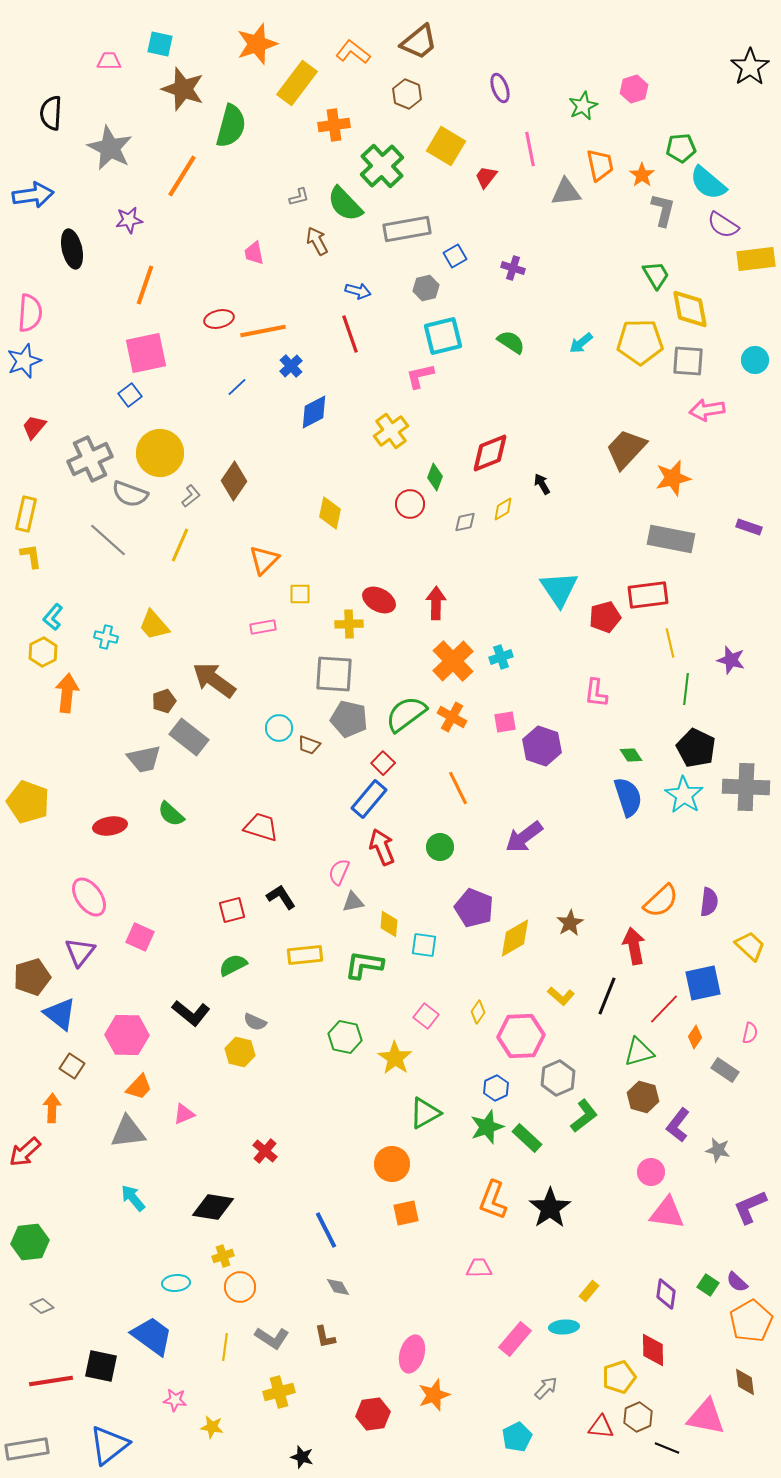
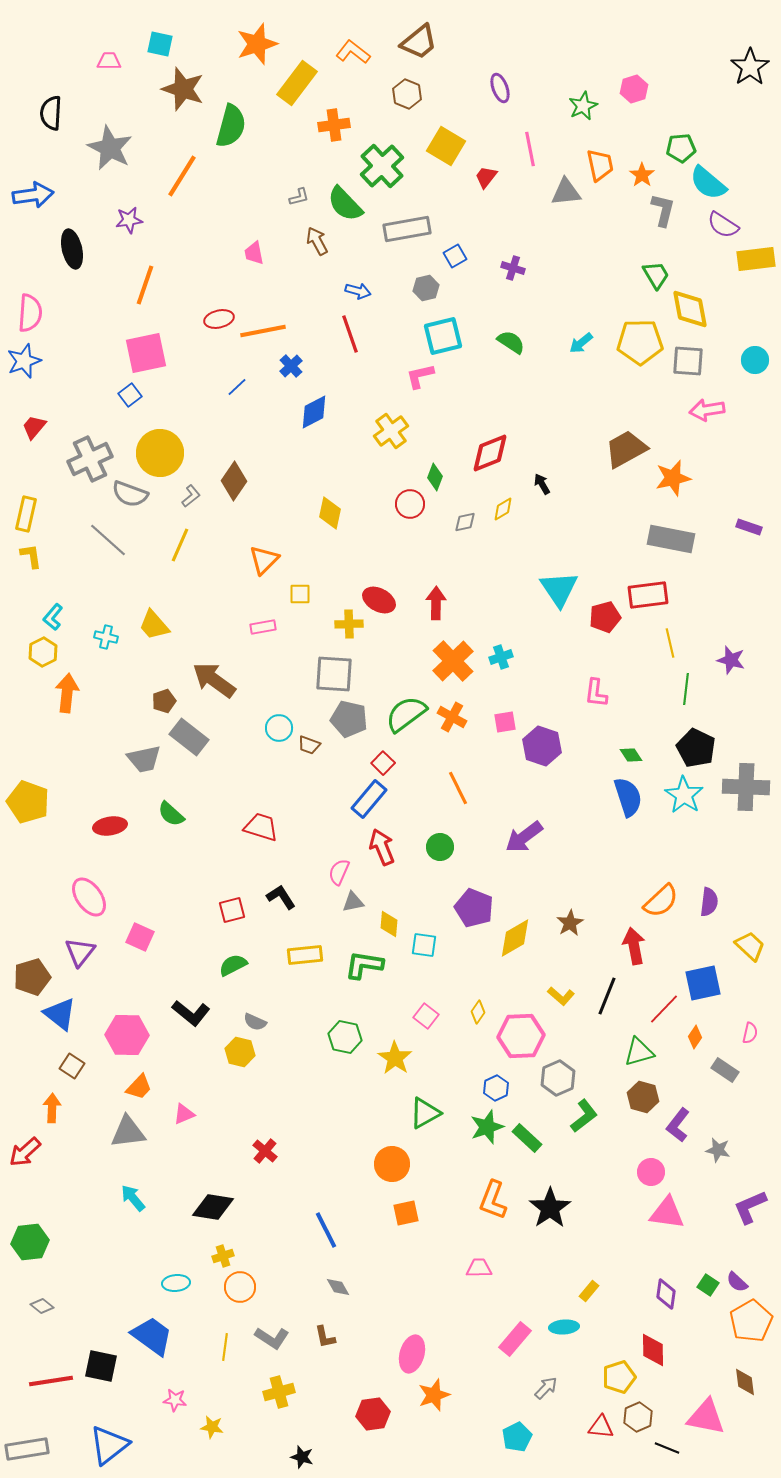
brown trapezoid at (626, 449): rotated 18 degrees clockwise
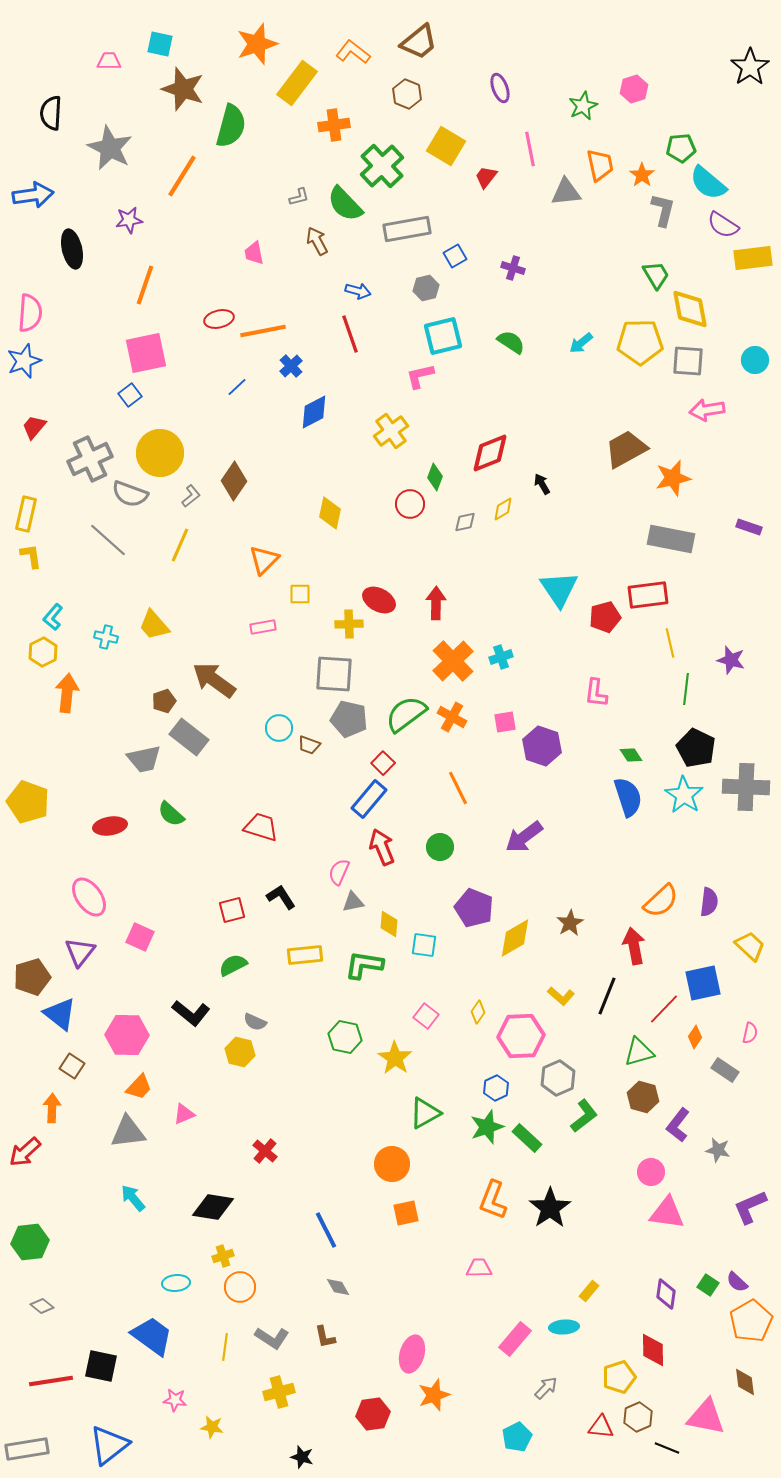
yellow rectangle at (756, 259): moved 3 px left, 1 px up
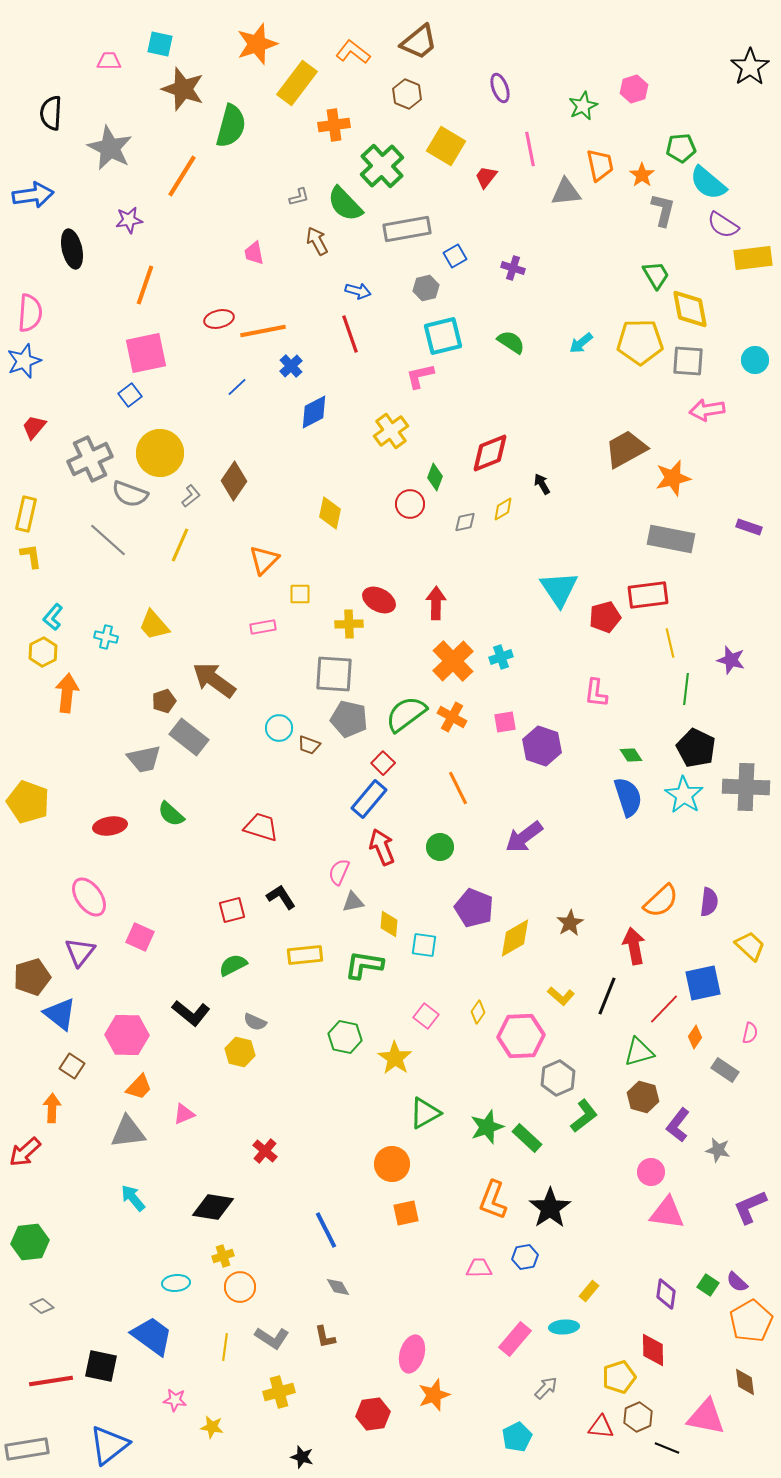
blue hexagon at (496, 1088): moved 29 px right, 169 px down; rotated 15 degrees clockwise
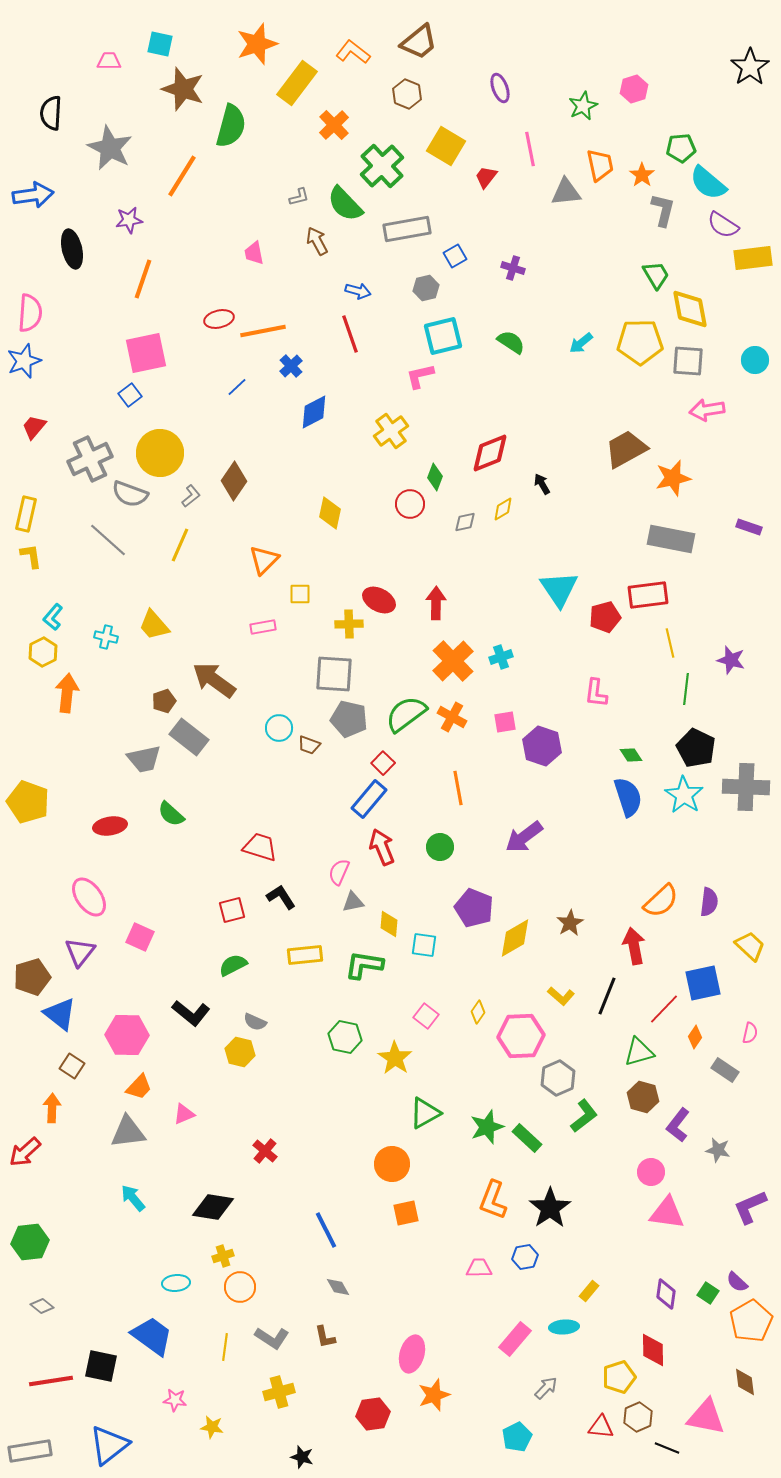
orange cross at (334, 125): rotated 36 degrees counterclockwise
orange line at (145, 285): moved 2 px left, 6 px up
orange line at (458, 788): rotated 16 degrees clockwise
red trapezoid at (261, 827): moved 1 px left, 20 px down
green square at (708, 1285): moved 8 px down
gray rectangle at (27, 1449): moved 3 px right, 2 px down
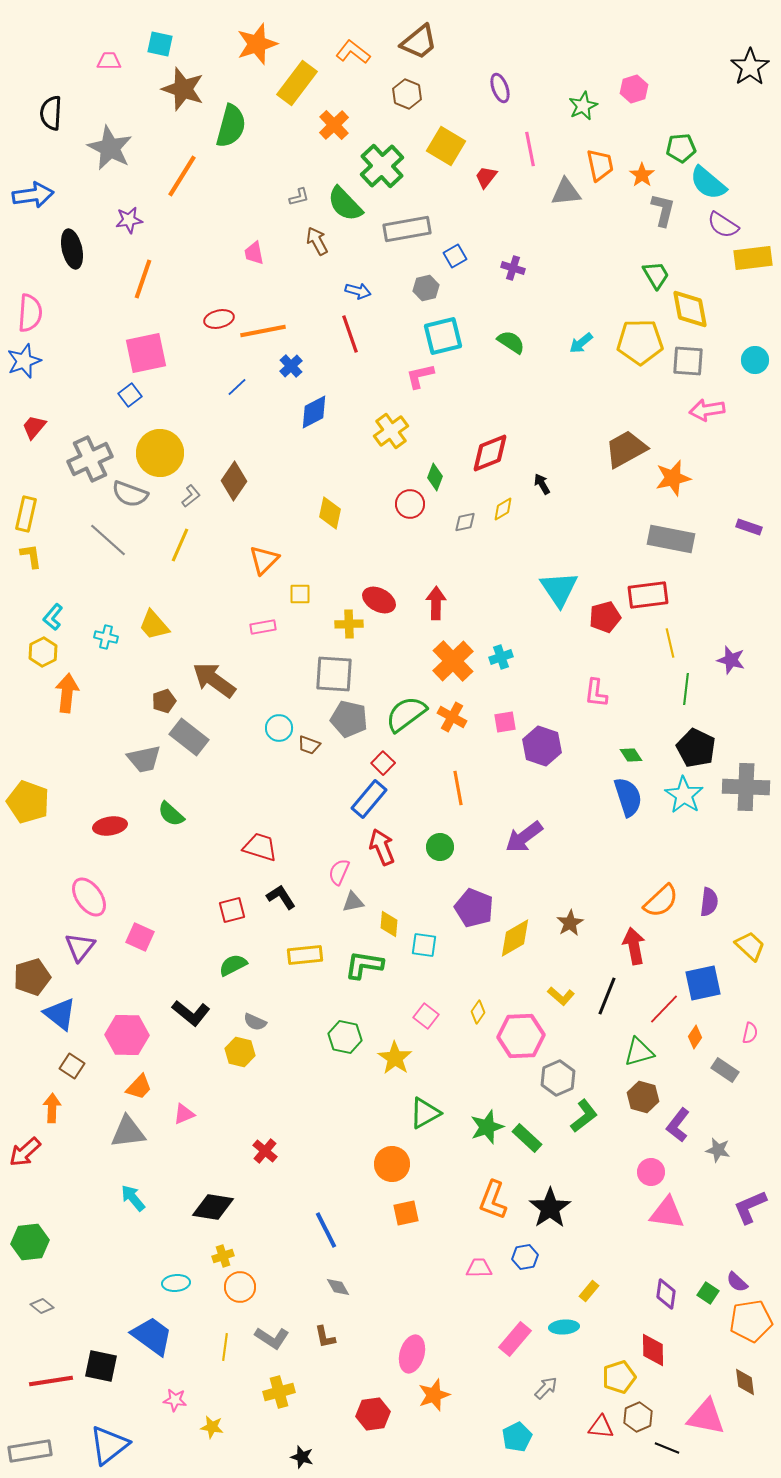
purple triangle at (80, 952): moved 5 px up
orange pentagon at (751, 1321): rotated 21 degrees clockwise
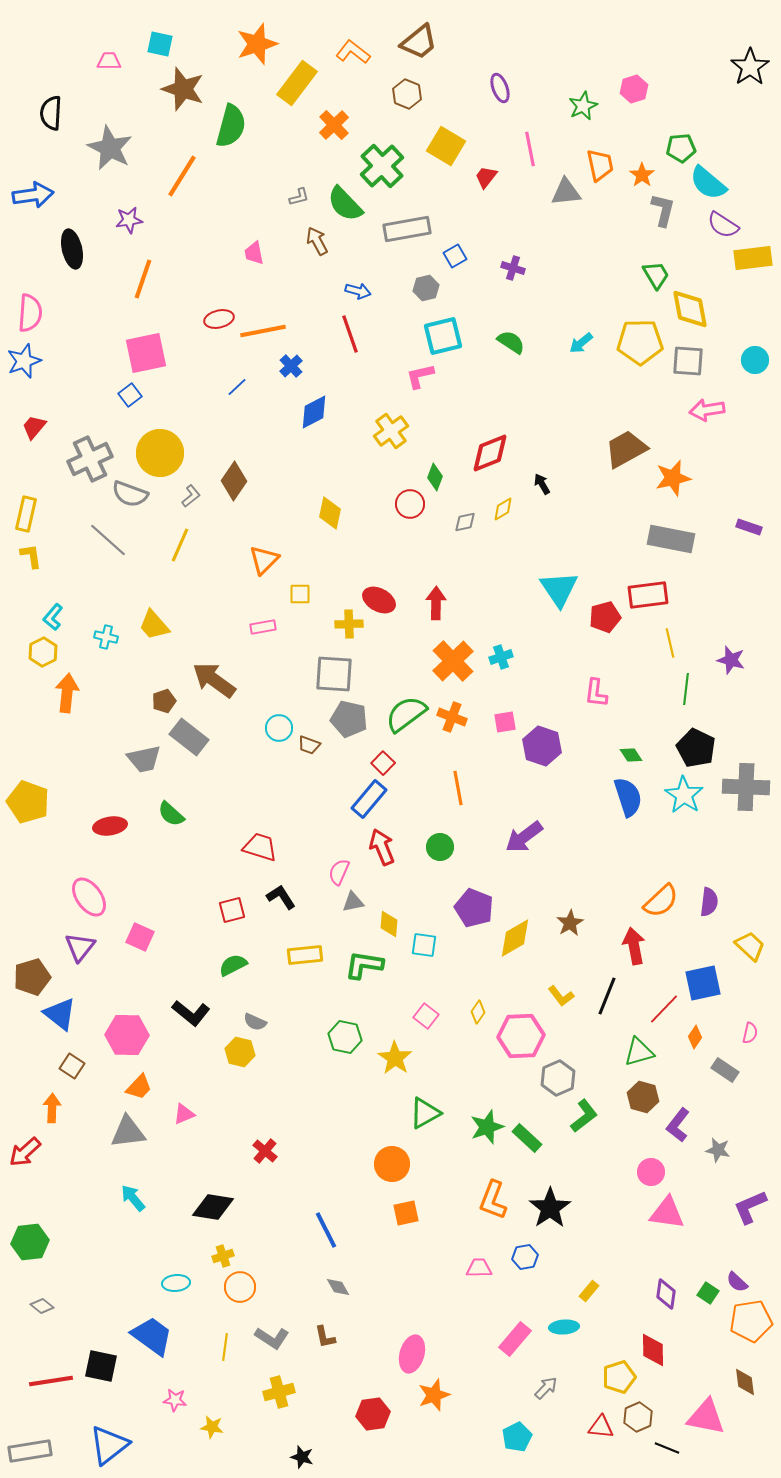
orange cross at (452, 717): rotated 8 degrees counterclockwise
yellow L-shape at (561, 996): rotated 12 degrees clockwise
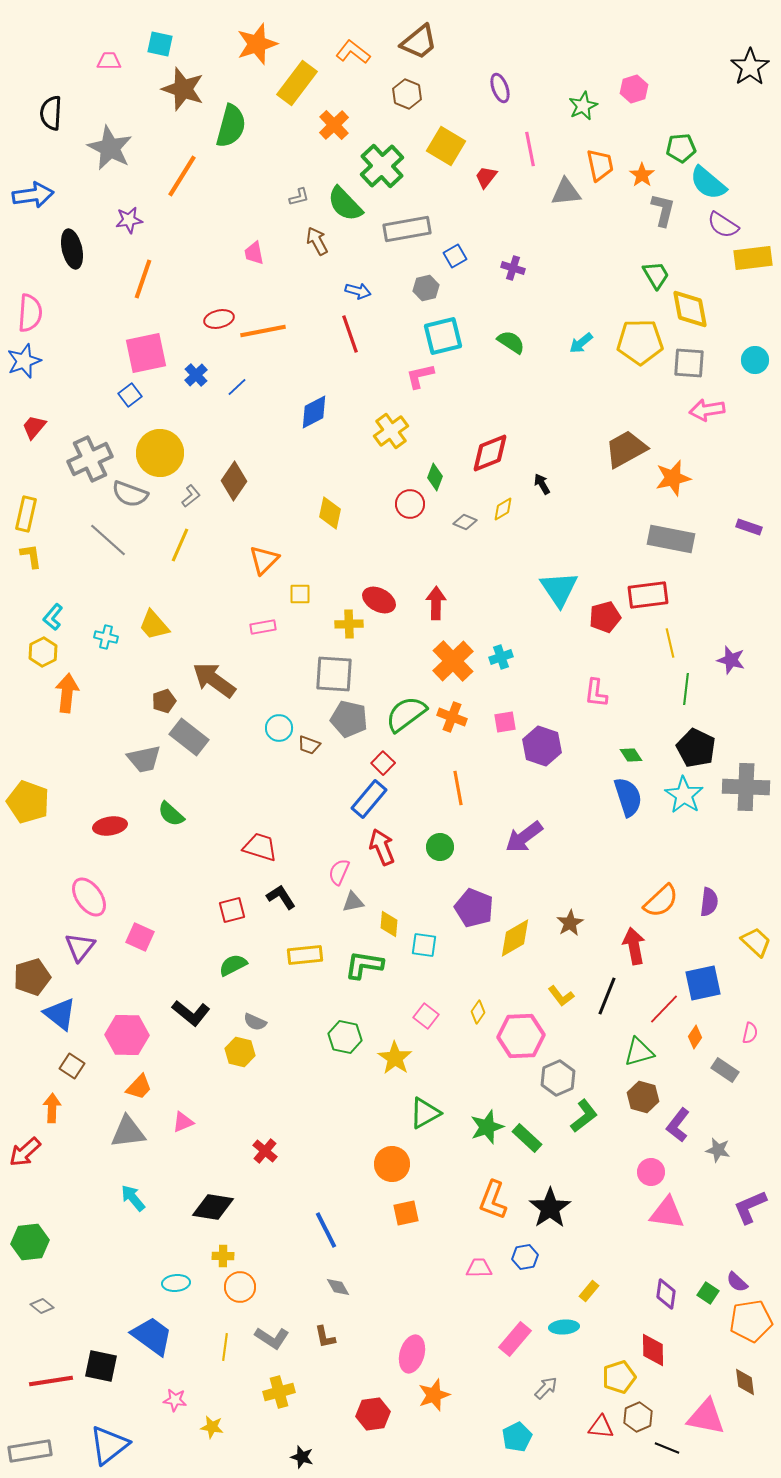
gray square at (688, 361): moved 1 px right, 2 px down
blue cross at (291, 366): moved 95 px left, 9 px down
gray diamond at (465, 522): rotated 35 degrees clockwise
yellow trapezoid at (750, 946): moved 6 px right, 4 px up
pink triangle at (184, 1114): moved 1 px left, 8 px down
yellow cross at (223, 1256): rotated 20 degrees clockwise
